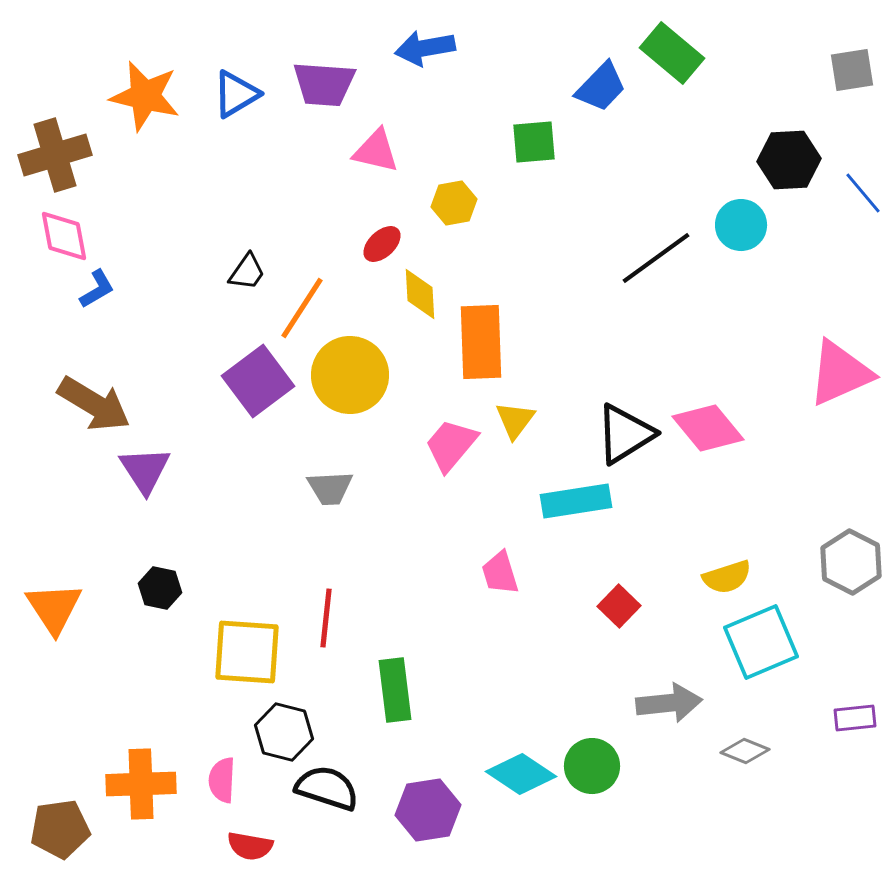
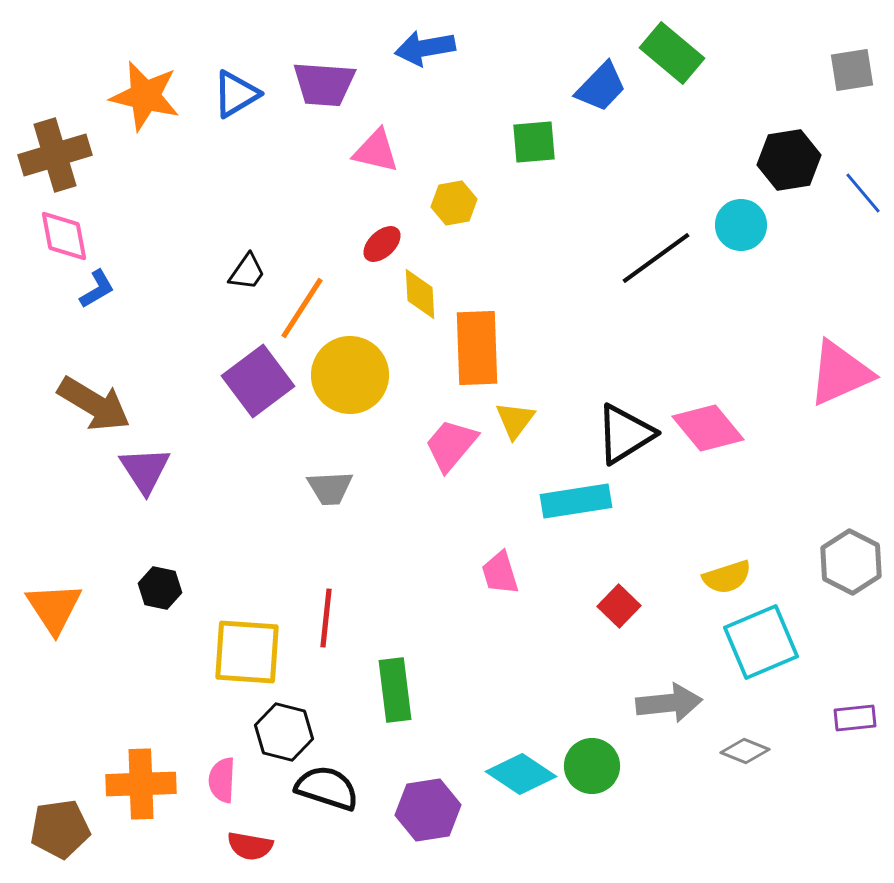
black hexagon at (789, 160): rotated 6 degrees counterclockwise
orange rectangle at (481, 342): moved 4 px left, 6 px down
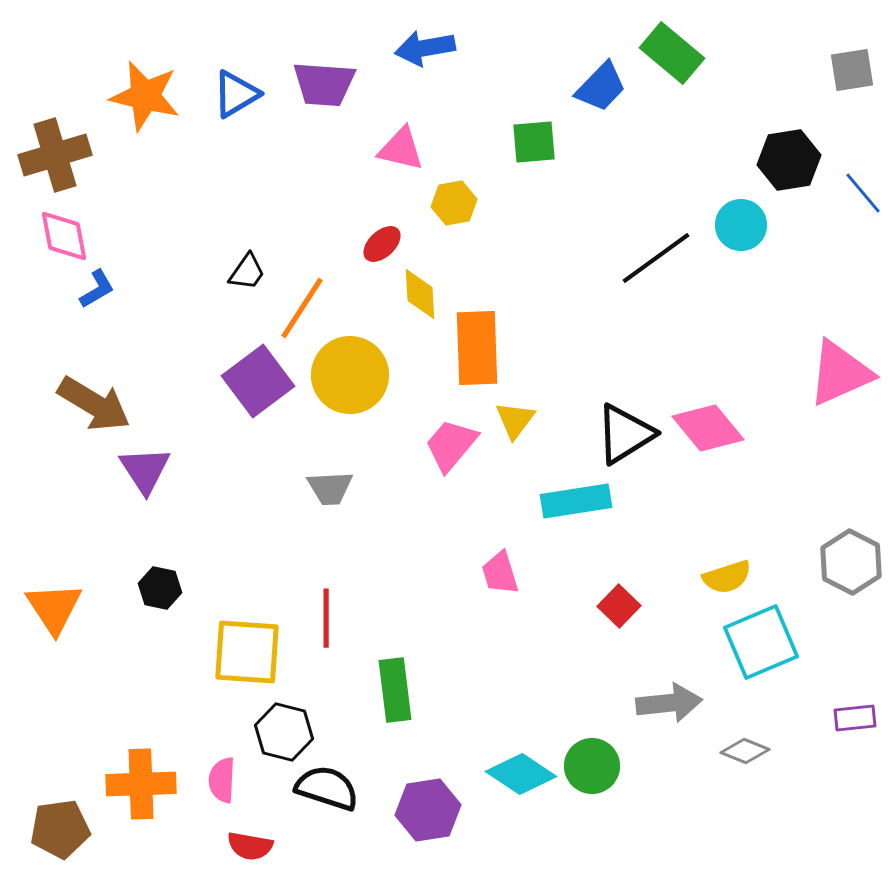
pink triangle at (376, 151): moved 25 px right, 2 px up
red line at (326, 618): rotated 6 degrees counterclockwise
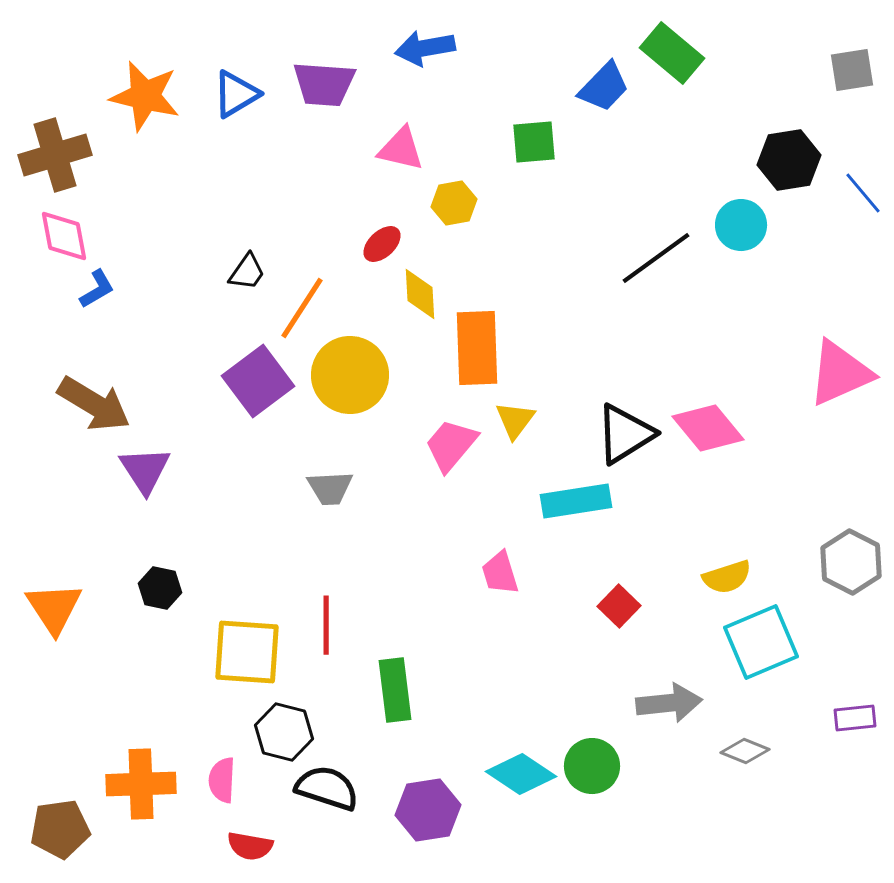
blue trapezoid at (601, 87): moved 3 px right
red line at (326, 618): moved 7 px down
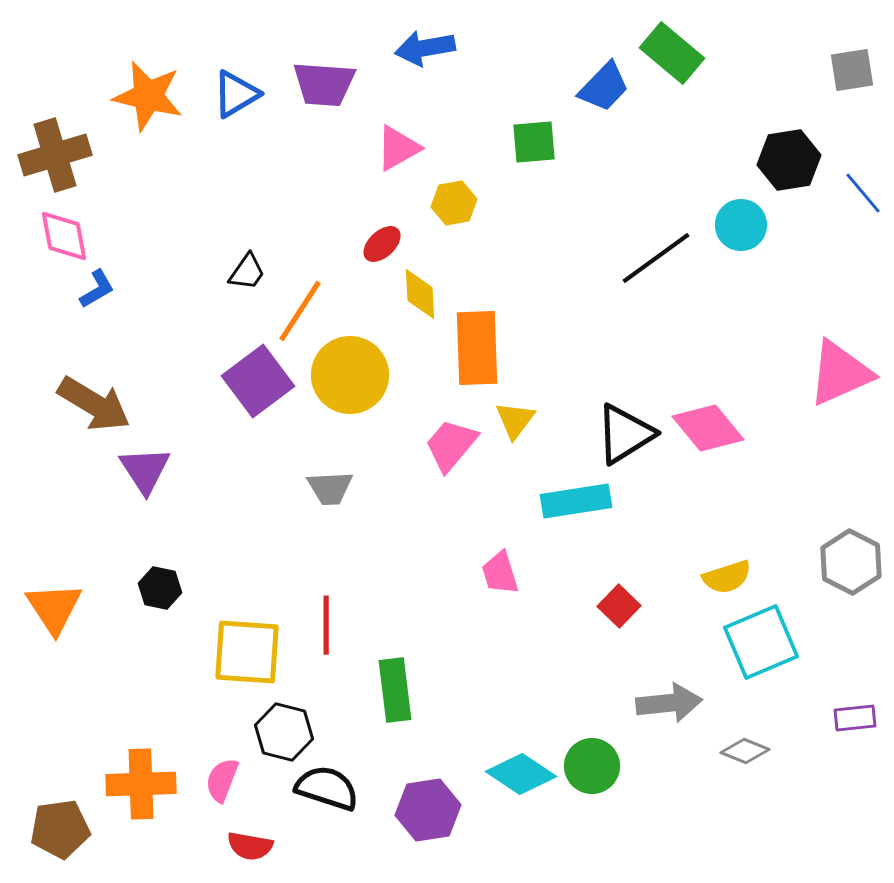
orange star at (145, 96): moved 3 px right
pink triangle at (401, 149): moved 3 px left, 1 px up; rotated 42 degrees counterclockwise
orange line at (302, 308): moved 2 px left, 3 px down
pink semicircle at (222, 780): rotated 18 degrees clockwise
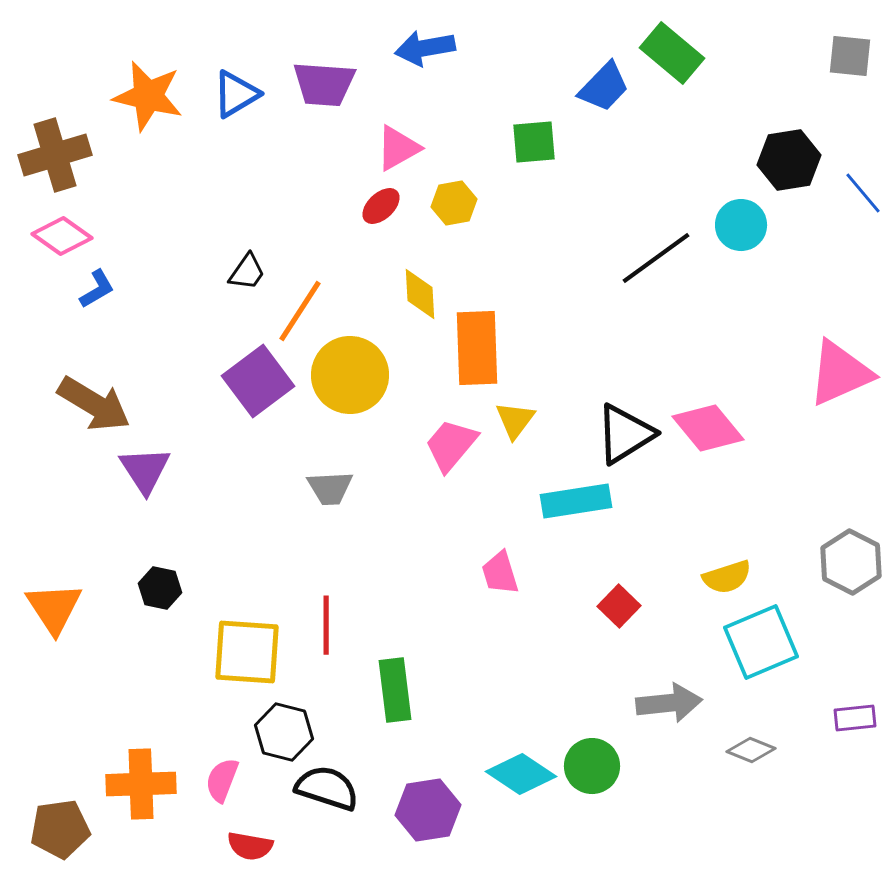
gray square at (852, 70): moved 2 px left, 14 px up; rotated 15 degrees clockwise
pink diamond at (64, 236): moved 2 px left; rotated 44 degrees counterclockwise
red ellipse at (382, 244): moved 1 px left, 38 px up
gray diamond at (745, 751): moved 6 px right, 1 px up
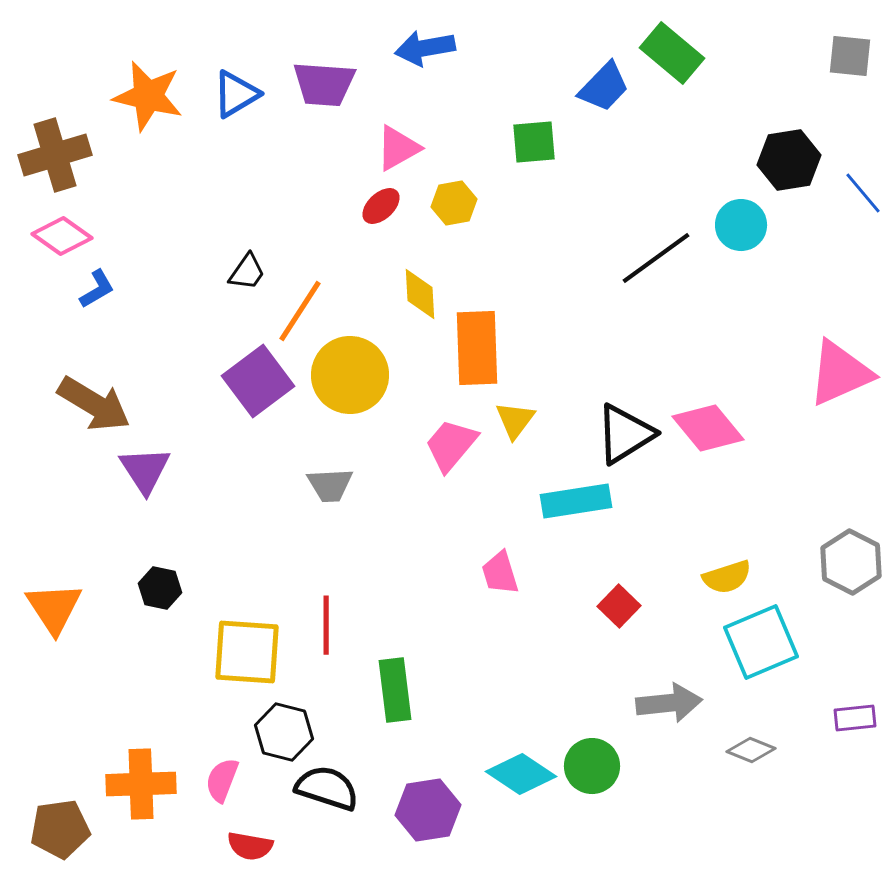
gray trapezoid at (330, 488): moved 3 px up
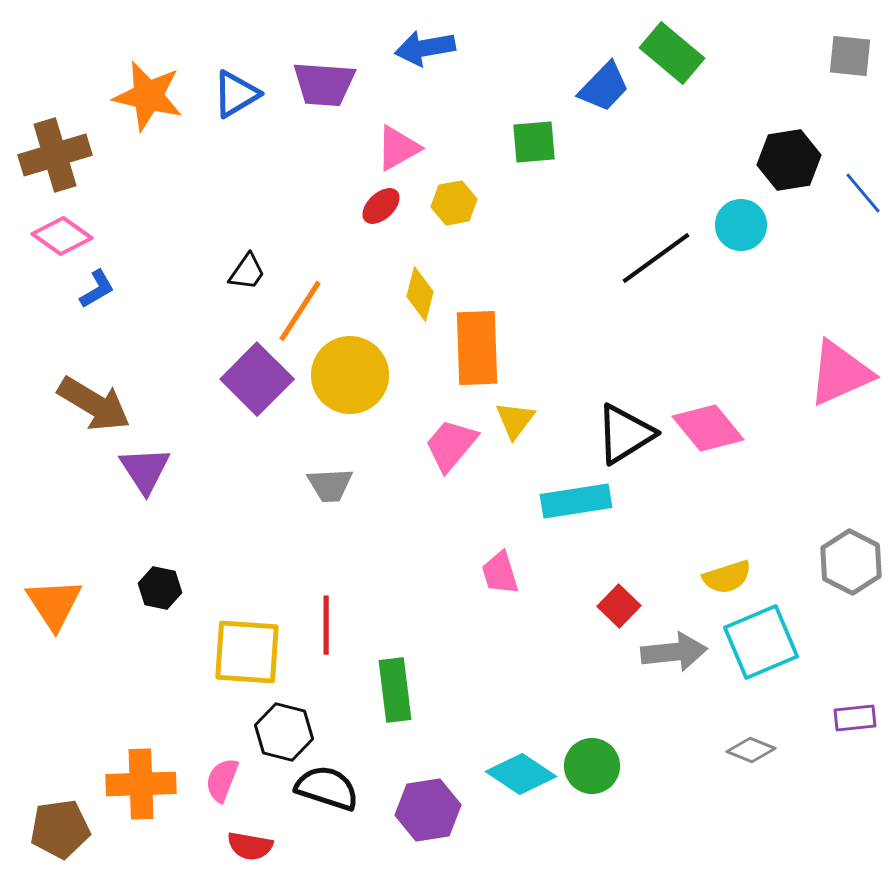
yellow diamond at (420, 294): rotated 18 degrees clockwise
purple square at (258, 381): moved 1 px left, 2 px up; rotated 8 degrees counterclockwise
orange triangle at (54, 608): moved 4 px up
gray arrow at (669, 703): moved 5 px right, 51 px up
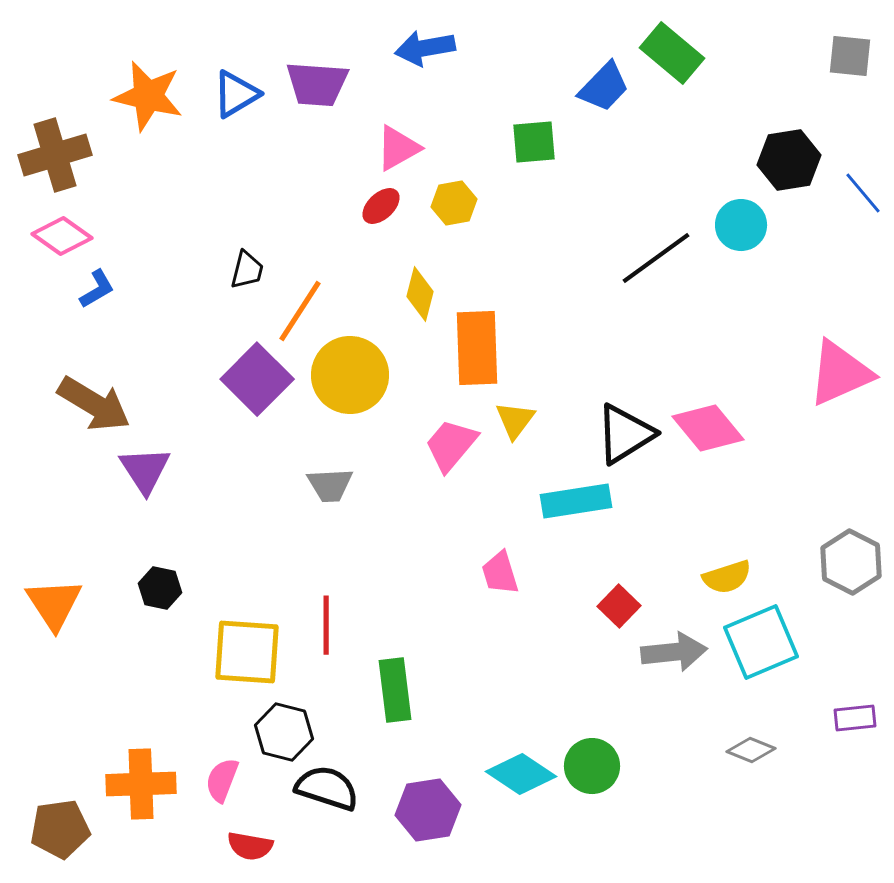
purple trapezoid at (324, 84): moved 7 px left
black trapezoid at (247, 272): moved 2 px up; rotated 21 degrees counterclockwise
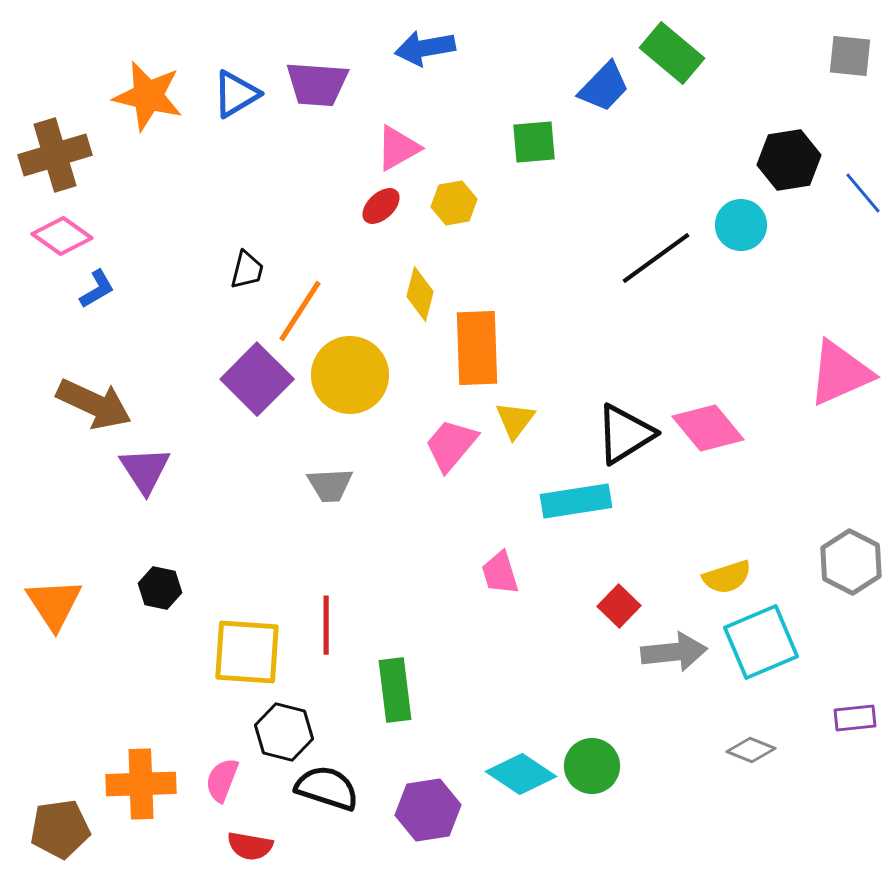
brown arrow at (94, 404): rotated 6 degrees counterclockwise
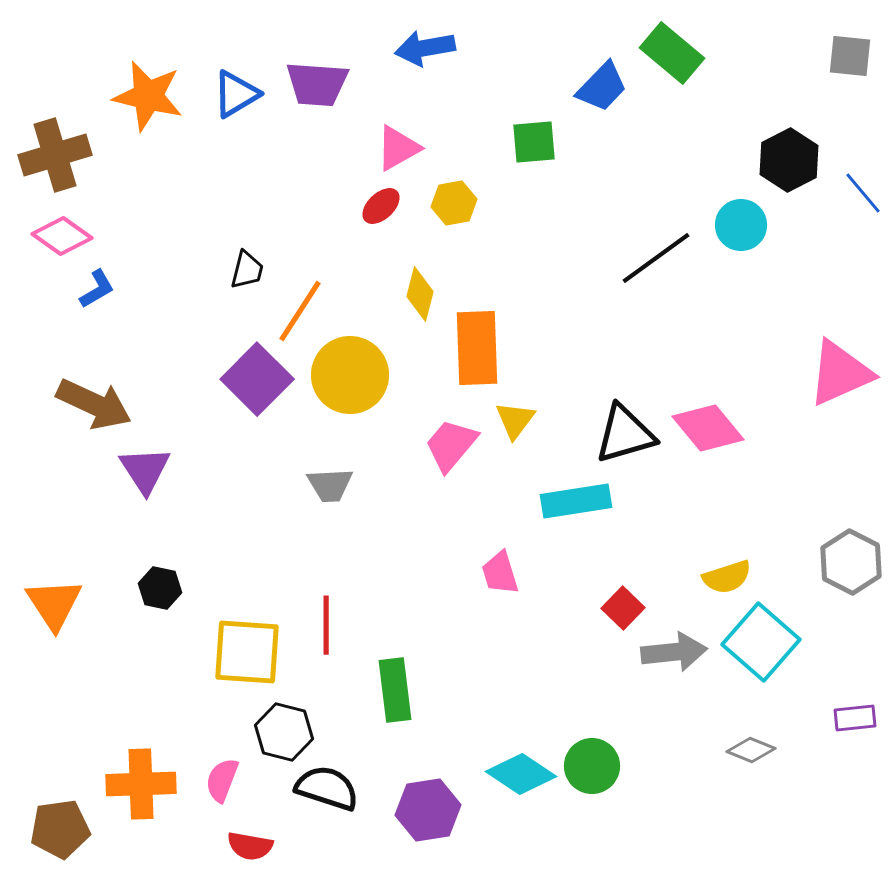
blue trapezoid at (604, 87): moved 2 px left
black hexagon at (789, 160): rotated 18 degrees counterclockwise
black triangle at (625, 434): rotated 16 degrees clockwise
red square at (619, 606): moved 4 px right, 2 px down
cyan square at (761, 642): rotated 26 degrees counterclockwise
